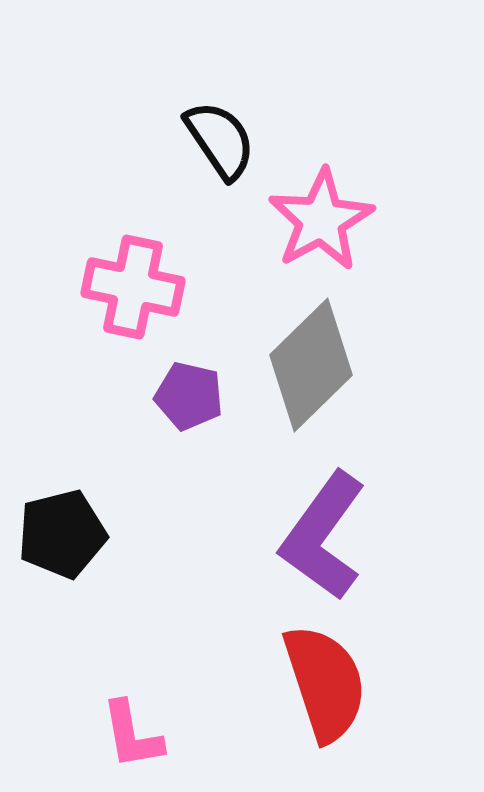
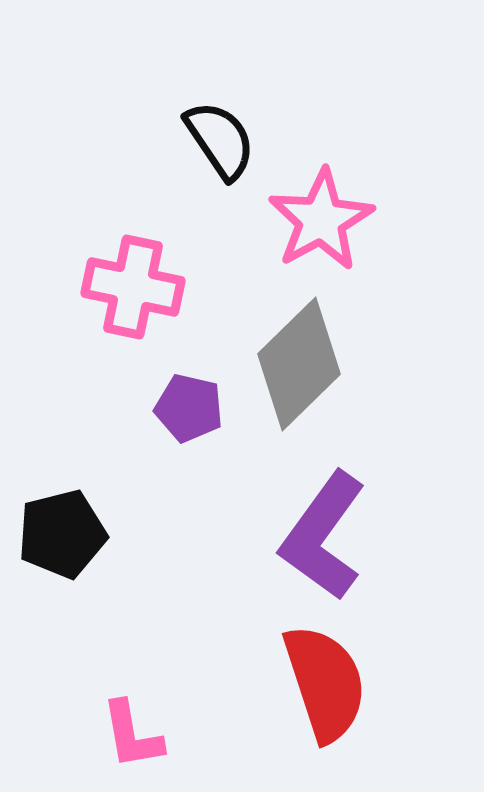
gray diamond: moved 12 px left, 1 px up
purple pentagon: moved 12 px down
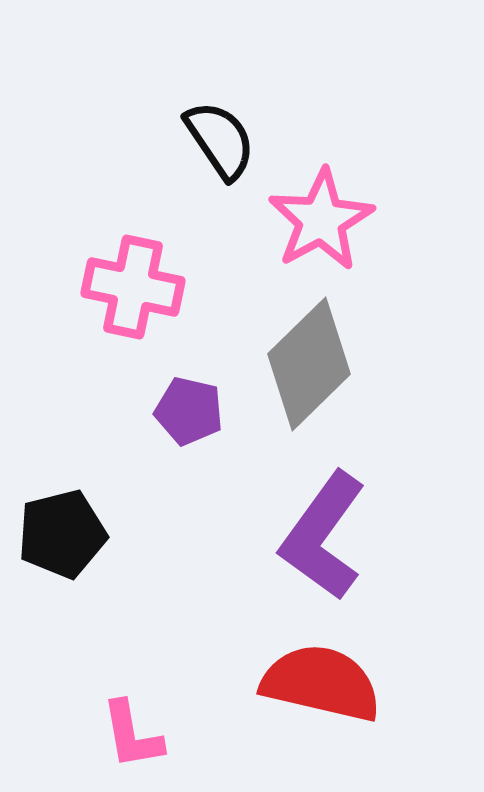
gray diamond: moved 10 px right
purple pentagon: moved 3 px down
red semicircle: moved 4 px left; rotated 59 degrees counterclockwise
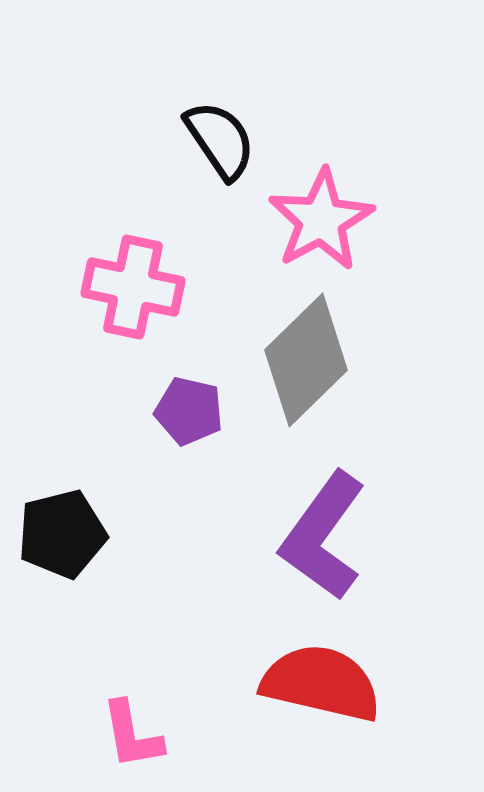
gray diamond: moved 3 px left, 4 px up
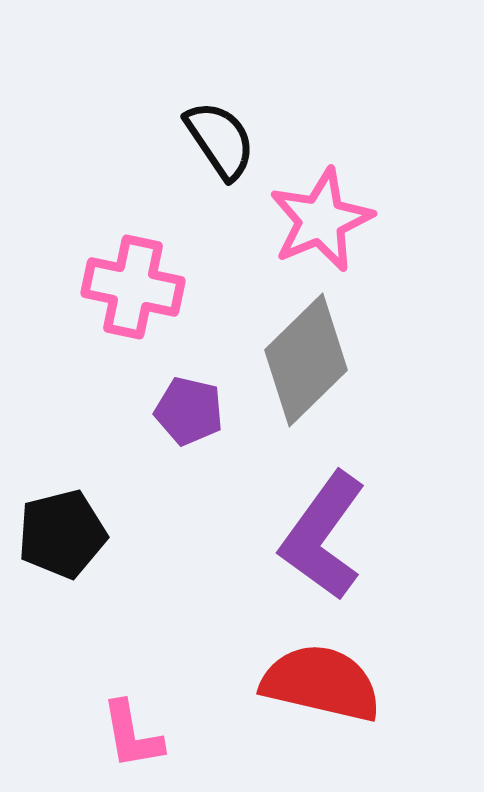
pink star: rotated 6 degrees clockwise
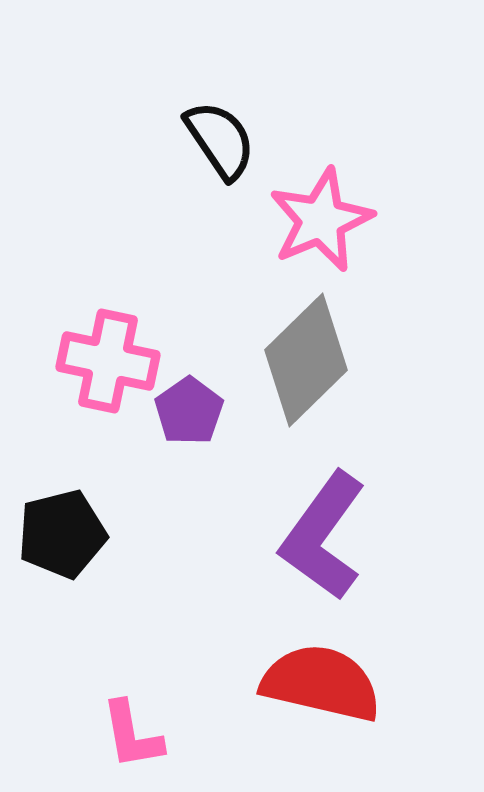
pink cross: moved 25 px left, 74 px down
purple pentagon: rotated 24 degrees clockwise
